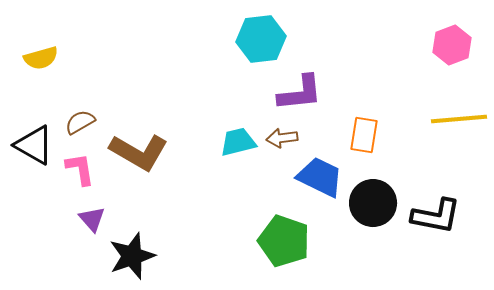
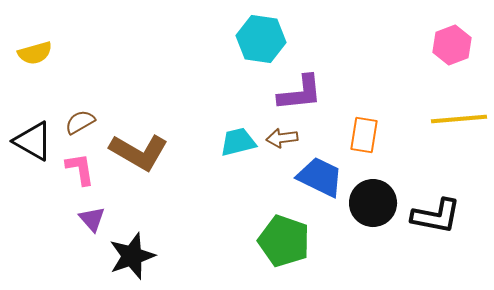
cyan hexagon: rotated 15 degrees clockwise
yellow semicircle: moved 6 px left, 5 px up
black triangle: moved 1 px left, 4 px up
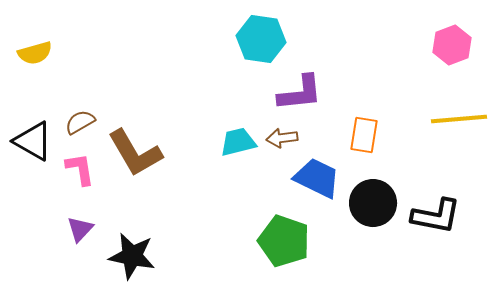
brown L-shape: moved 4 px left, 1 px down; rotated 30 degrees clockwise
blue trapezoid: moved 3 px left, 1 px down
purple triangle: moved 12 px left, 10 px down; rotated 24 degrees clockwise
black star: rotated 30 degrees clockwise
